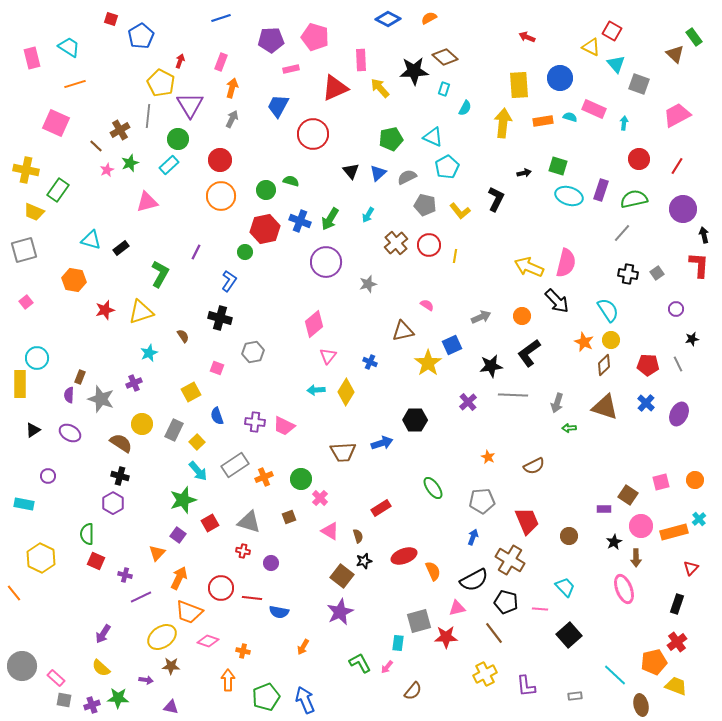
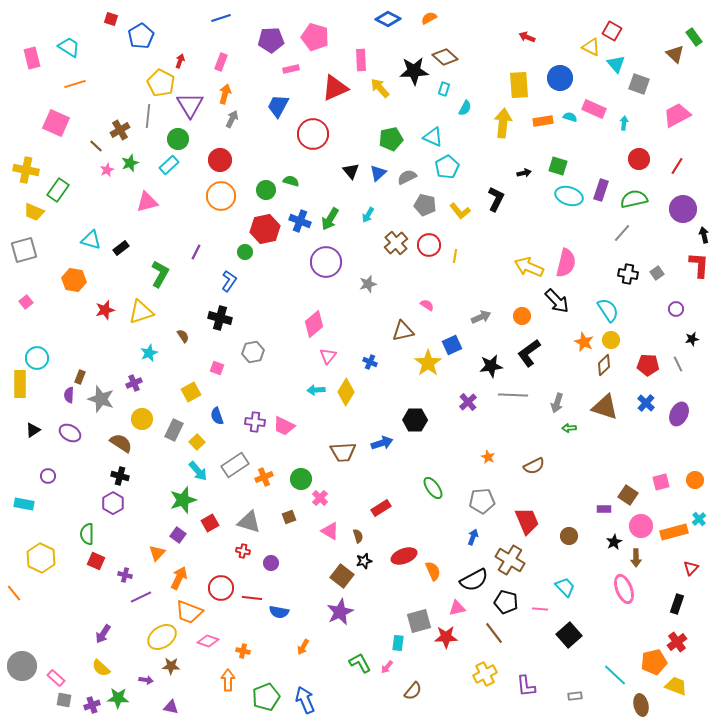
orange arrow at (232, 88): moved 7 px left, 6 px down
yellow circle at (142, 424): moved 5 px up
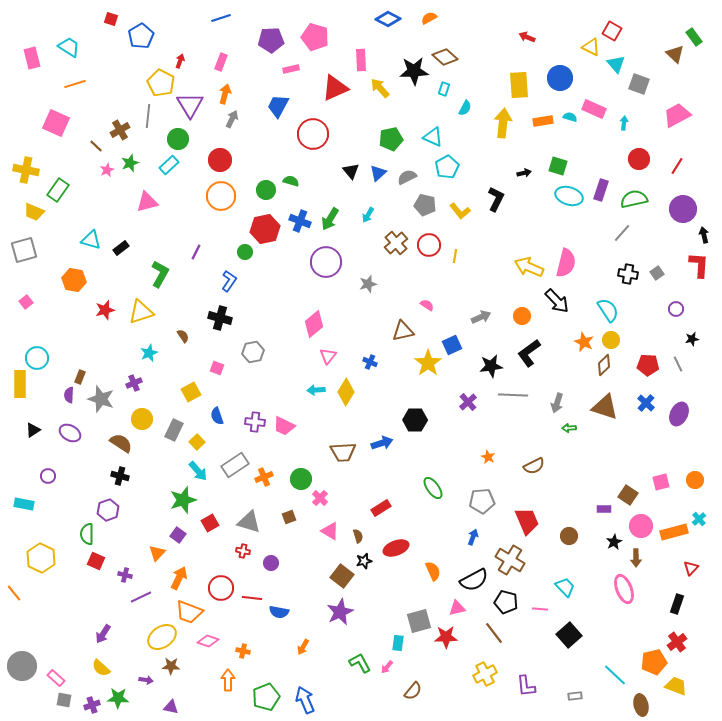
purple hexagon at (113, 503): moved 5 px left, 7 px down; rotated 10 degrees clockwise
red ellipse at (404, 556): moved 8 px left, 8 px up
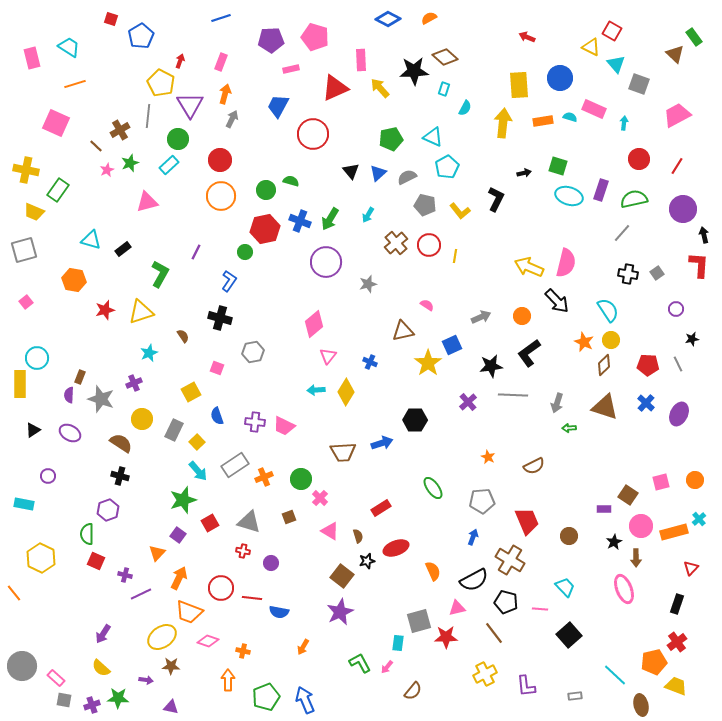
black rectangle at (121, 248): moved 2 px right, 1 px down
black star at (364, 561): moved 3 px right
purple line at (141, 597): moved 3 px up
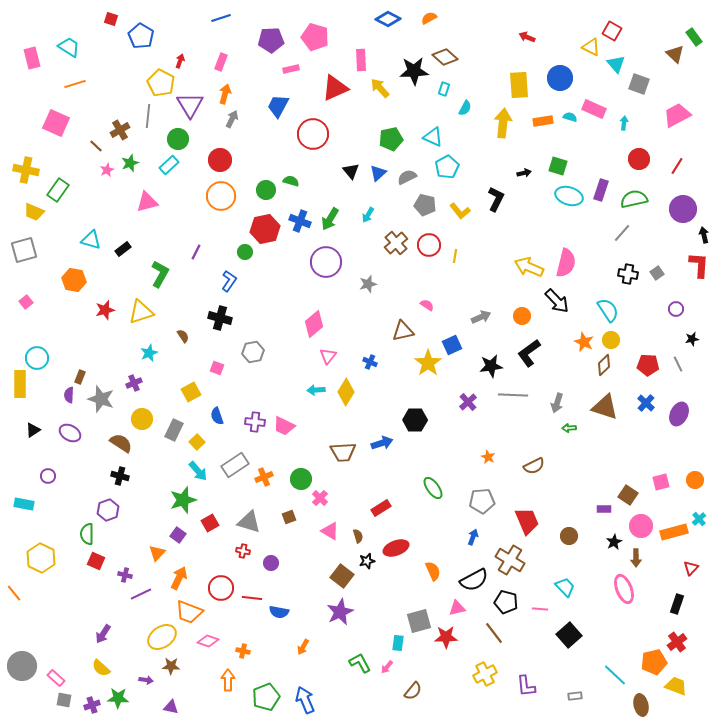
blue pentagon at (141, 36): rotated 10 degrees counterclockwise
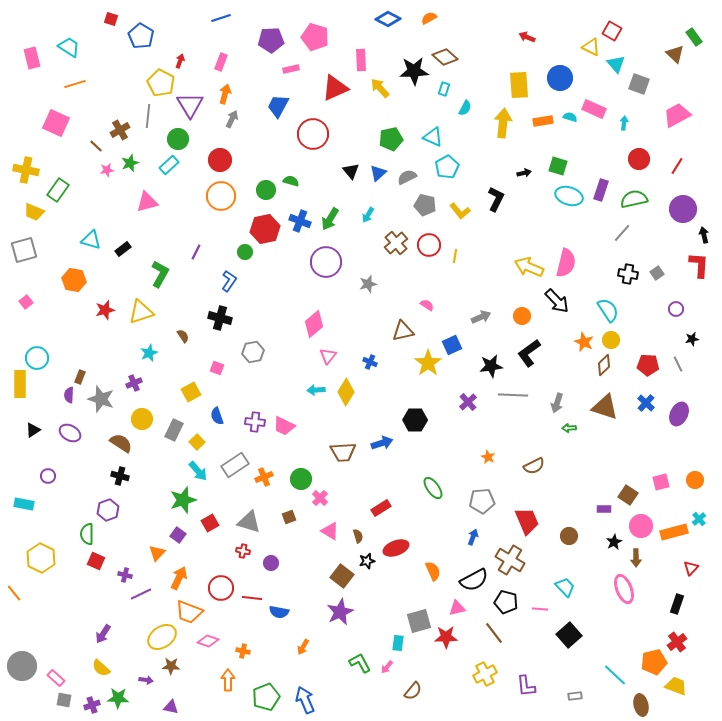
pink star at (107, 170): rotated 16 degrees clockwise
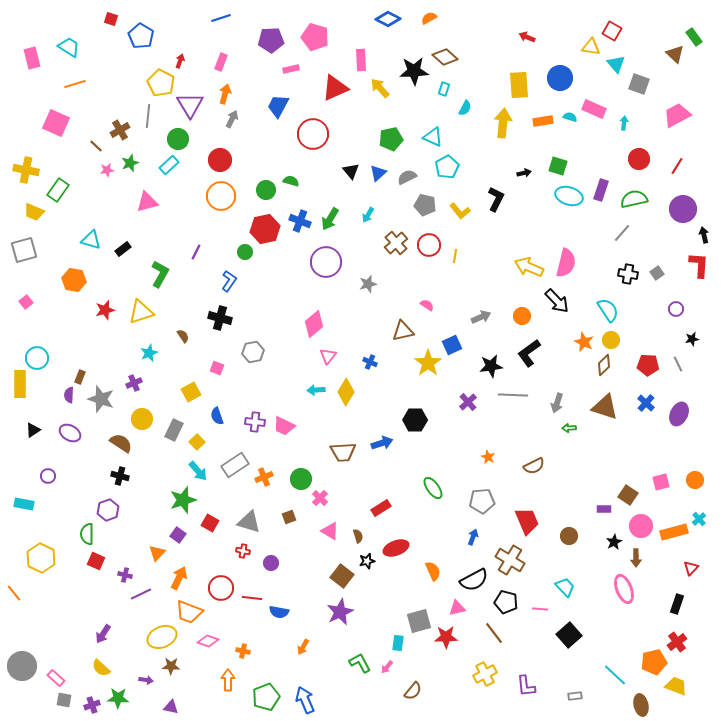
yellow triangle at (591, 47): rotated 18 degrees counterclockwise
red square at (210, 523): rotated 30 degrees counterclockwise
yellow ellipse at (162, 637): rotated 12 degrees clockwise
